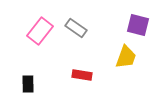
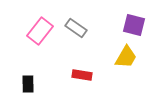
purple square: moved 4 px left
yellow trapezoid: rotated 10 degrees clockwise
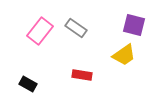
yellow trapezoid: moved 2 px left, 2 px up; rotated 25 degrees clockwise
black rectangle: rotated 60 degrees counterclockwise
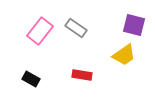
black rectangle: moved 3 px right, 5 px up
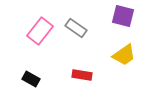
purple square: moved 11 px left, 9 px up
